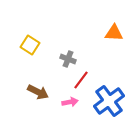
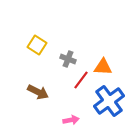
orange triangle: moved 11 px left, 34 px down
yellow square: moved 7 px right
pink arrow: moved 1 px right, 18 px down
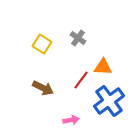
yellow square: moved 5 px right, 1 px up
gray cross: moved 10 px right, 21 px up; rotated 14 degrees clockwise
brown arrow: moved 5 px right, 4 px up
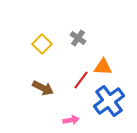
yellow square: rotated 12 degrees clockwise
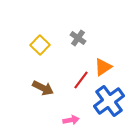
yellow square: moved 2 px left, 1 px down
orange triangle: rotated 36 degrees counterclockwise
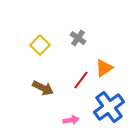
orange triangle: moved 1 px right, 1 px down
blue cross: moved 6 px down
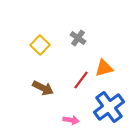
orange triangle: rotated 18 degrees clockwise
pink arrow: rotated 21 degrees clockwise
